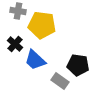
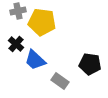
gray cross: rotated 21 degrees counterclockwise
yellow pentagon: moved 3 px up
black cross: moved 1 px right
black pentagon: moved 12 px right, 1 px up
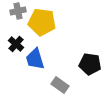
blue trapezoid: moved 1 px up; rotated 30 degrees clockwise
gray rectangle: moved 4 px down
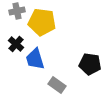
gray cross: moved 1 px left
gray rectangle: moved 3 px left
